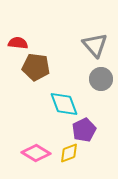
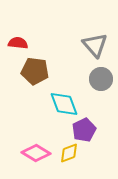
brown pentagon: moved 1 px left, 4 px down
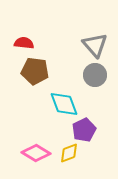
red semicircle: moved 6 px right
gray circle: moved 6 px left, 4 px up
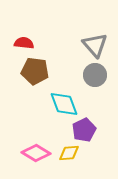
yellow diamond: rotated 15 degrees clockwise
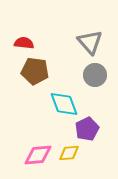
gray triangle: moved 5 px left, 3 px up
purple pentagon: moved 3 px right, 1 px up
pink diamond: moved 2 px right, 2 px down; rotated 36 degrees counterclockwise
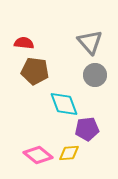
purple pentagon: rotated 20 degrees clockwise
pink diamond: rotated 44 degrees clockwise
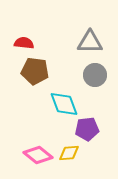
gray triangle: rotated 48 degrees counterclockwise
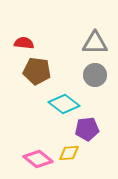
gray triangle: moved 5 px right, 1 px down
brown pentagon: moved 2 px right
cyan diamond: rotated 32 degrees counterclockwise
pink diamond: moved 4 px down
